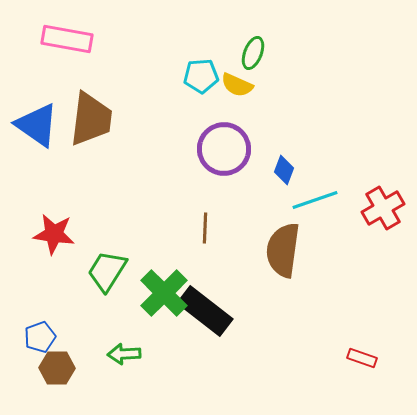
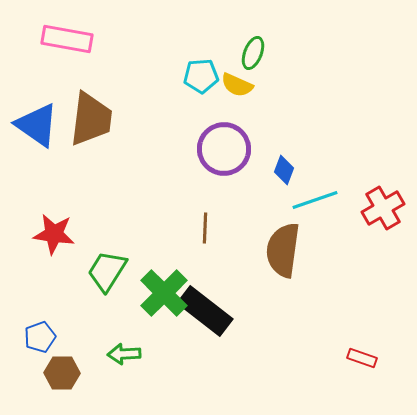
brown hexagon: moved 5 px right, 5 px down
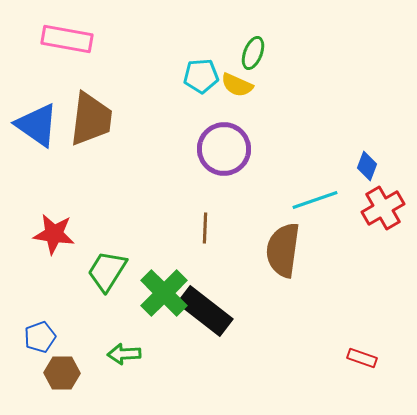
blue diamond: moved 83 px right, 4 px up
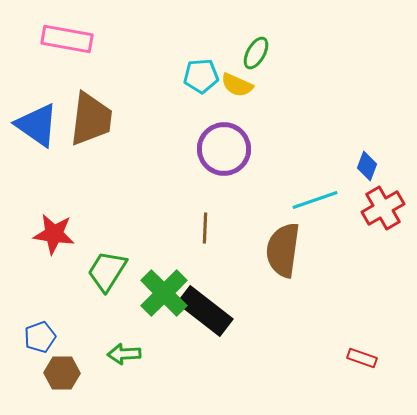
green ellipse: moved 3 px right; rotated 8 degrees clockwise
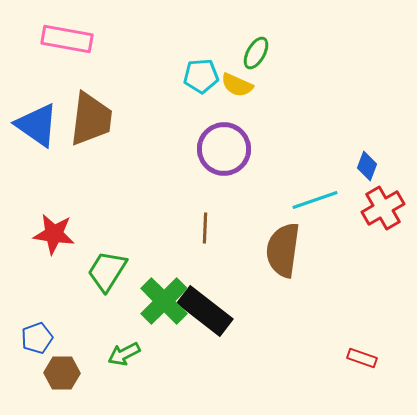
green cross: moved 8 px down
blue pentagon: moved 3 px left, 1 px down
green arrow: rotated 24 degrees counterclockwise
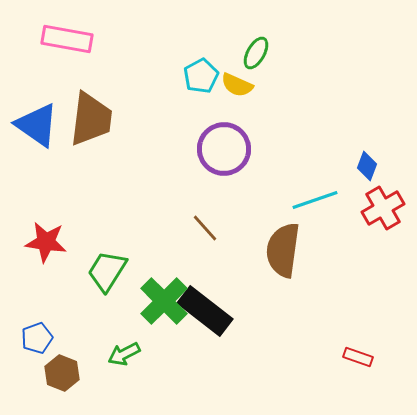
cyan pentagon: rotated 24 degrees counterclockwise
brown line: rotated 44 degrees counterclockwise
red star: moved 8 px left, 8 px down
red rectangle: moved 4 px left, 1 px up
brown hexagon: rotated 20 degrees clockwise
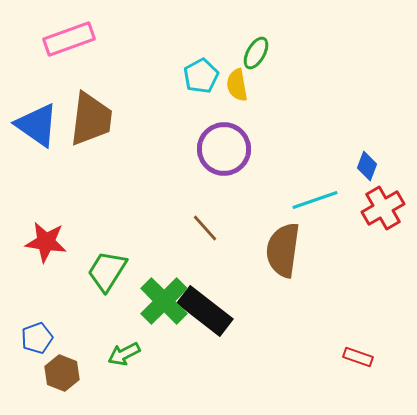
pink rectangle: moved 2 px right; rotated 30 degrees counterclockwise
yellow semicircle: rotated 56 degrees clockwise
